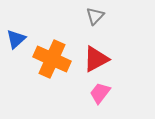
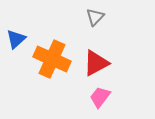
gray triangle: moved 1 px down
red triangle: moved 4 px down
pink trapezoid: moved 4 px down
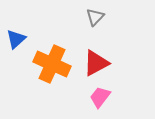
orange cross: moved 5 px down
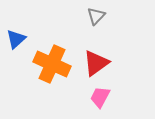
gray triangle: moved 1 px right, 1 px up
red triangle: rotated 8 degrees counterclockwise
pink trapezoid: rotated 10 degrees counterclockwise
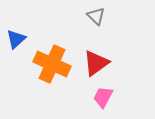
gray triangle: rotated 30 degrees counterclockwise
pink trapezoid: moved 3 px right
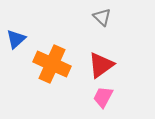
gray triangle: moved 6 px right, 1 px down
red triangle: moved 5 px right, 2 px down
